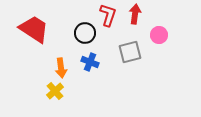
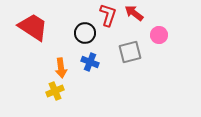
red arrow: moved 1 px left, 1 px up; rotated 60 degrees counterclockwise
red trapezoid: moved 1 px left, 2 px up
yellow cross: rotated 18 degrees clockwise
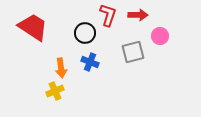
red arrow: moved 4 px right, 2 px down; rotated 144 degrees clockwise
pink circle: moved 1 px right, 1 px down
gray square: moved 3 px right
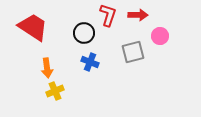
black circle: moved 1 px left
orange arrow: moved 14 px left
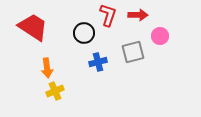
blue cross: moved 8 px right; rotated 36 degrees counterclockwise
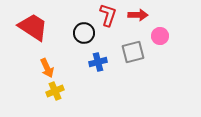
orange arrow: rotated 18 degrees counterclockwise
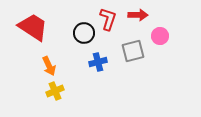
red L-shape: moved 4 px down
gray square: moved 1 px up
orange arrow: moved 2 px right, 2 px up
